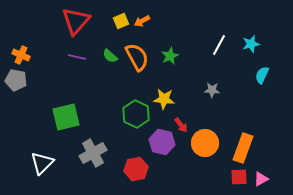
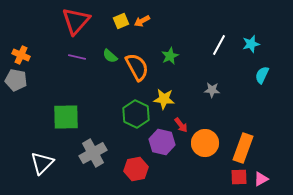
orange semicircle: moved 10 px down
green square: rotated 12 degrees clockwise
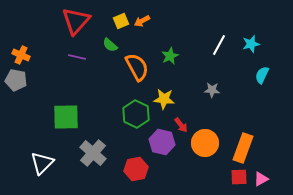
green semicircle: moved 11 px up
gray cross: rotated 20 degrees counterclockwise
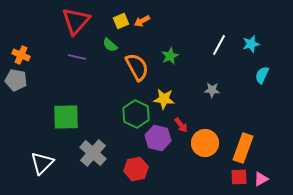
purple hexagon: moved 4 px left, 4 px up
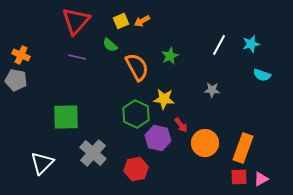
cyan semicircle: rotated 96 degrees counterclockwise
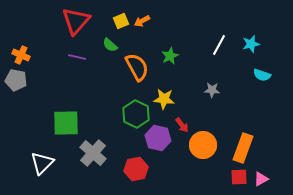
green square: moved 6 px down
red arrow: moved 1 px right
orange circle: moved 2 px left, 2 px down
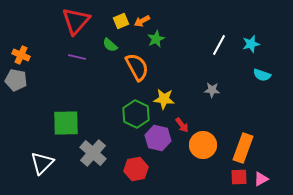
green star: moved 14 px left, 17 px up
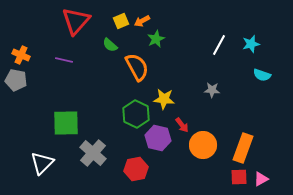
purple line: moved 13 px left, 3 px down
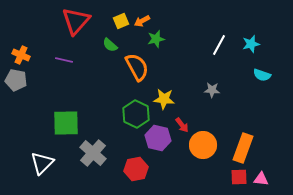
green star: rotated 12 degrees clockwise
pink triangle: rotated 35 degrees clockwise
